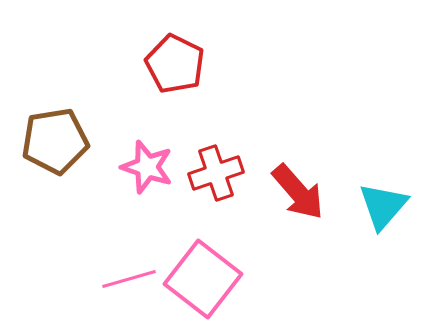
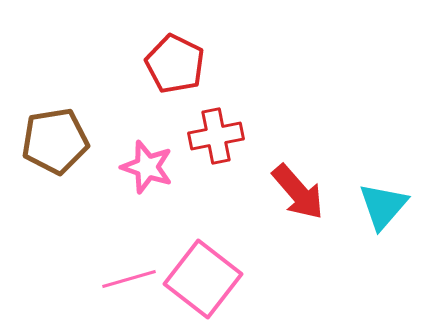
red cross: moved 37 px up; rotated 8 degrees clockwise
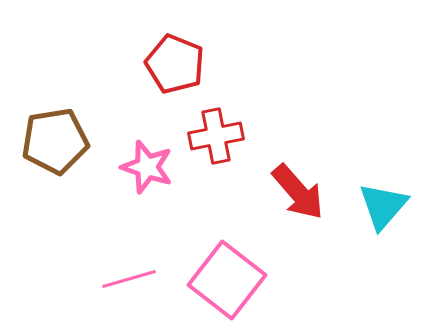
red pentagon: rotated 4 degrees counterclockwise
pink square: moved 24 px right, 1 px down
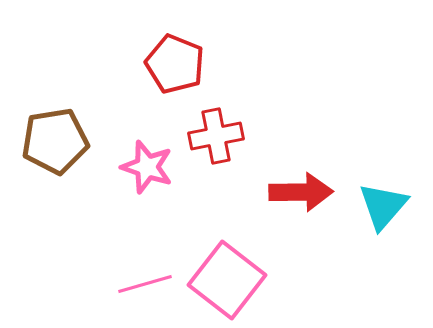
red arrow: moved 3 px right; rotated 50 degrees counterclockwise
pink line: moved 16 px right, 5 px down
